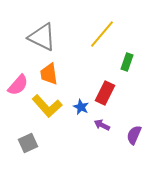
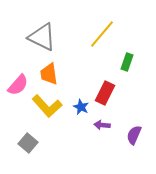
purple arrow: rotated 21 degrees counterclockwise
gray square: rotated 24 degrees counterclockwise
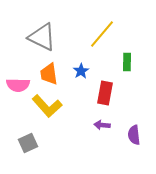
green rectangle: rotated 18 degrees counterclockwise
pink semicircle: rotated 50 degrees clockwise
red rectangle: rotated 15 degrees counterclockwise
blue star: moved 36 px up; rotated 14 degrees clockwise
purple semicircle: rotated 30 degrees counterclockwise
gray square: rotated 24 degrees clockwise
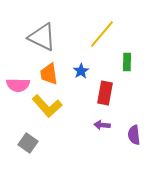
gray square: rotated 30 degrees counterclockwise
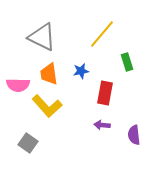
green rectangle: rotated 18 degrees counterclockwise
blue star: rotated 21 degrees clockwise
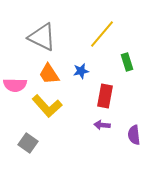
orange trapezoid: rotated 25 degrees counterclockwise
pink semicircle: moved 3 px left
red rectangle: moved 3 px down
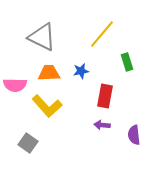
orange trapezoid: moved 1 px up; rotated 120 degrees clockwise
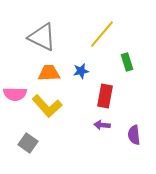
pink semicircle: moved 9 px down
